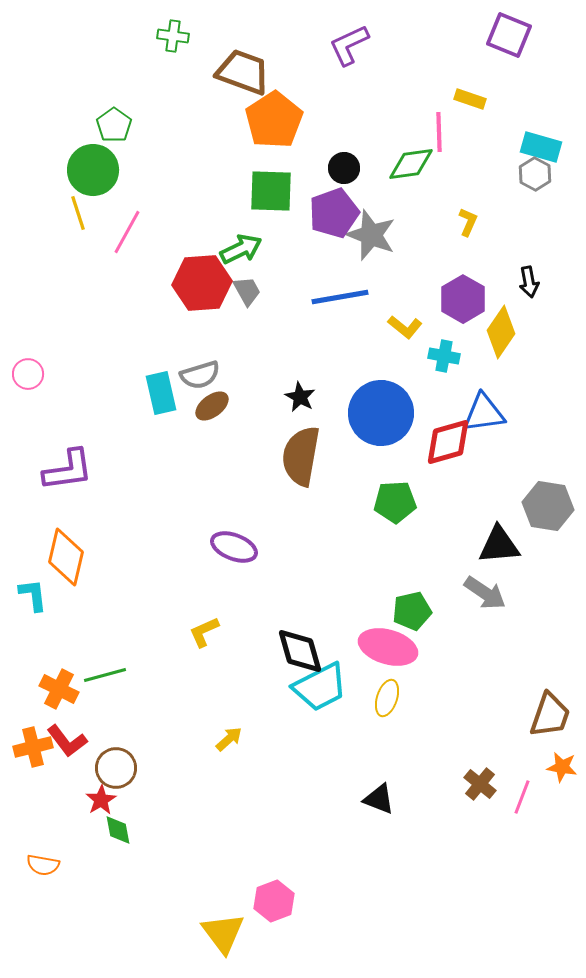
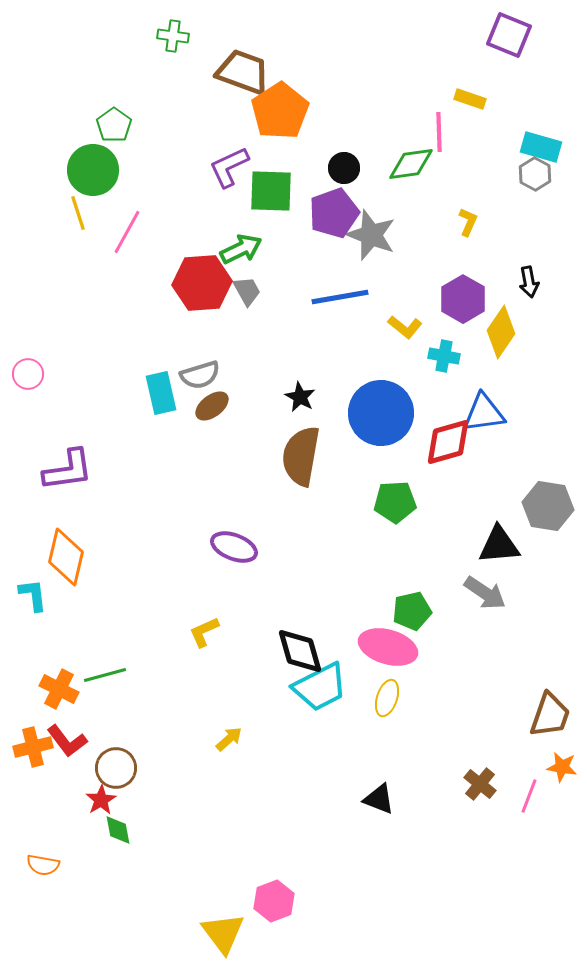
purple L-shape at (349, 45): moved 120 px left, 122 px down
orange pentagon at (274, 120): moved 6 px right, 9 px up
pink line at (522, 797): moved 7 px right, 1 px up
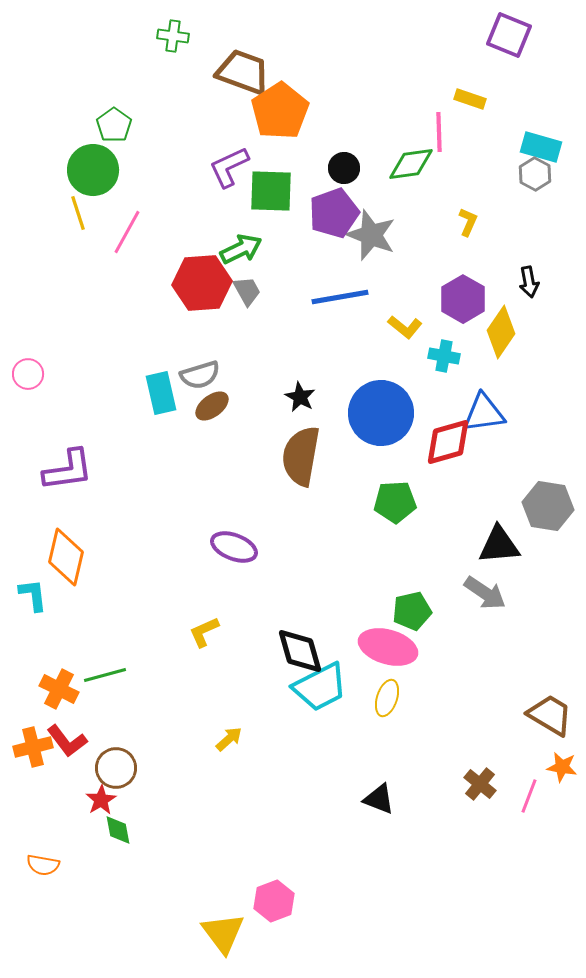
brown trapezoid at (550, 715): rotated 78 degrees counterclockwise
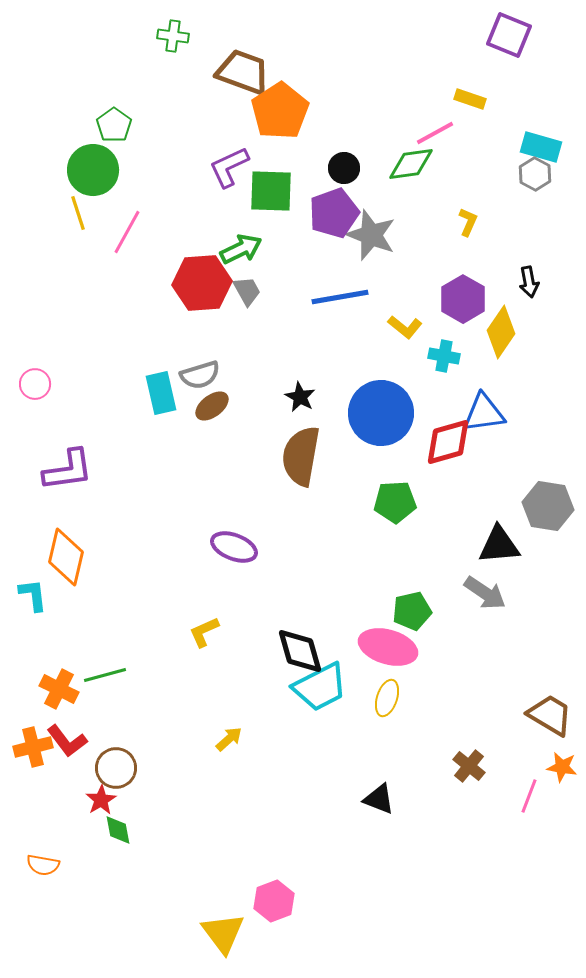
pink line at (439, 132): moved 4 px left, 1 px down; rotated 63 degrees clockwise
pink circle at (28, 374): moved 7 px right, 10 px down
brown cross at (480, 784): moved 11 px left, 18 px up
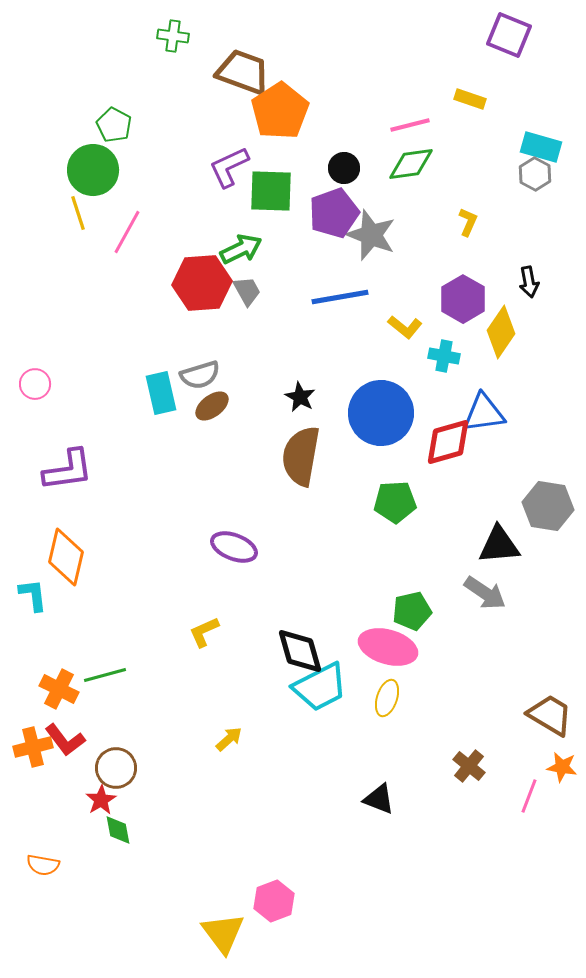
green pentagon at (114, 125): rotated 8 degrees counterclockwise
pink line at (435, 133): moved 25 px left, 8 px up; rotated 15 degrees clockwise
red L-shape at (67, 741): moved 2 px left, 1 px up
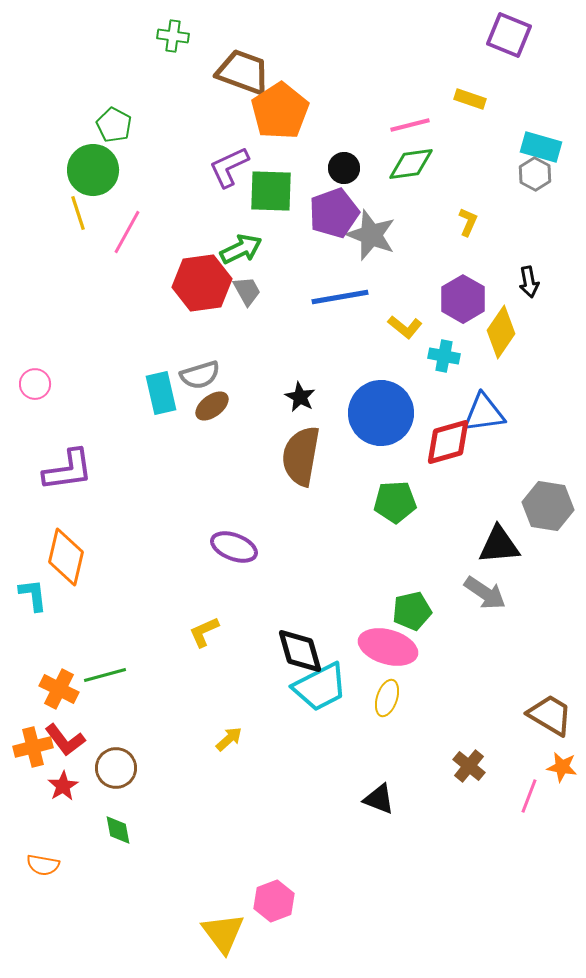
red hexagon at (202, 283): rotated 4 degrees counterclockwise
red star at (101, 800): moved 38 px left, 14 px up
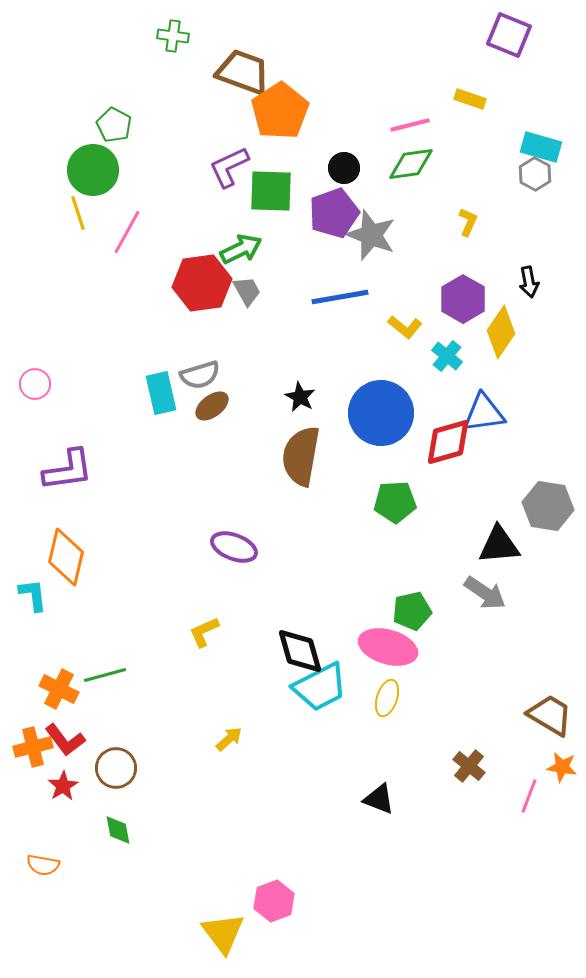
cyan cross at (444, 356): moved 3 px right; rotated 28 degrees clockwise
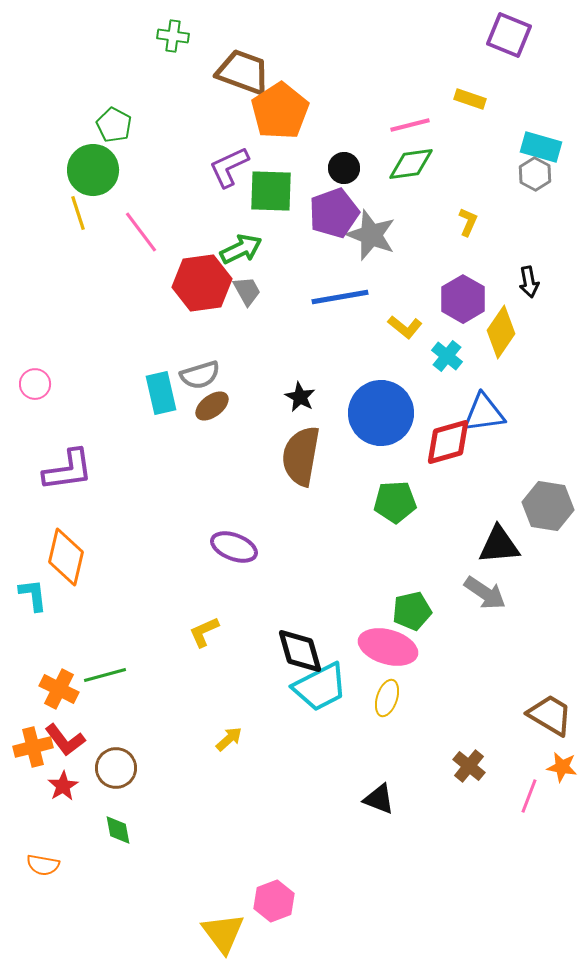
pink line at (127, 232): moved 14 px right; rotated 66 degrees counterclockwise
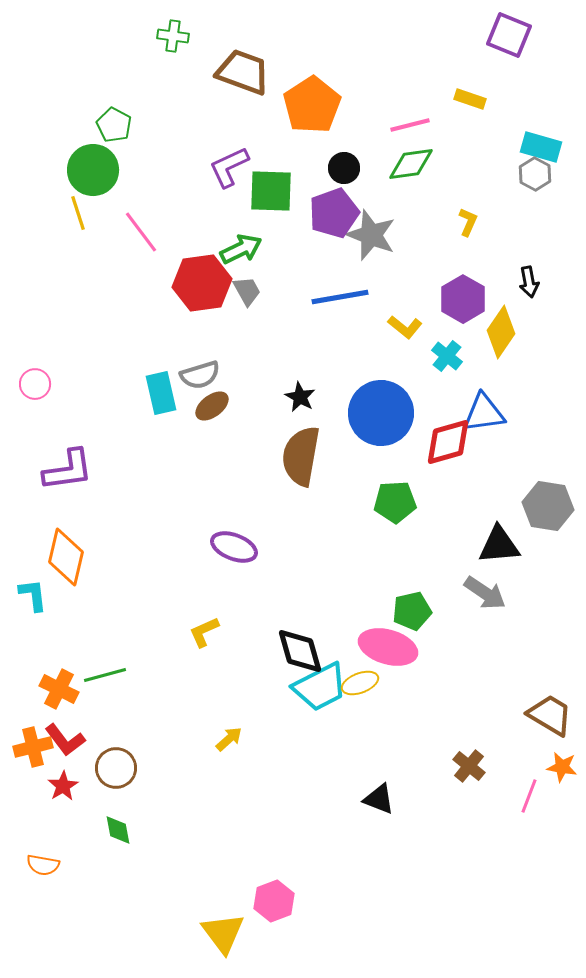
orange pentagon at (280, 111): moved 32 px right, 6 px up
yellow ellipse at (387, 698): moved 27 px left, 15 px up; rotated 51 degrees clockwise
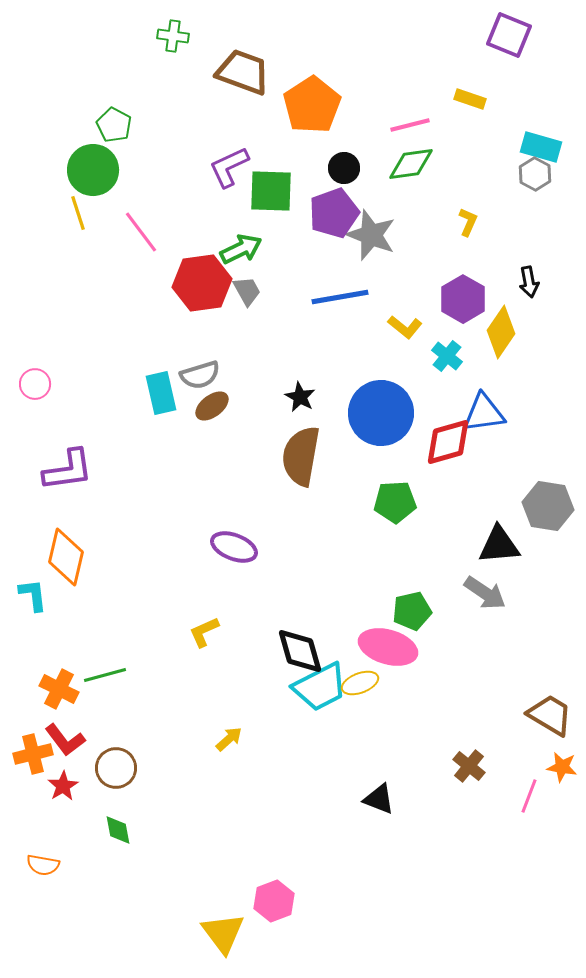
orange cross at (33, 747): moved 7 px down
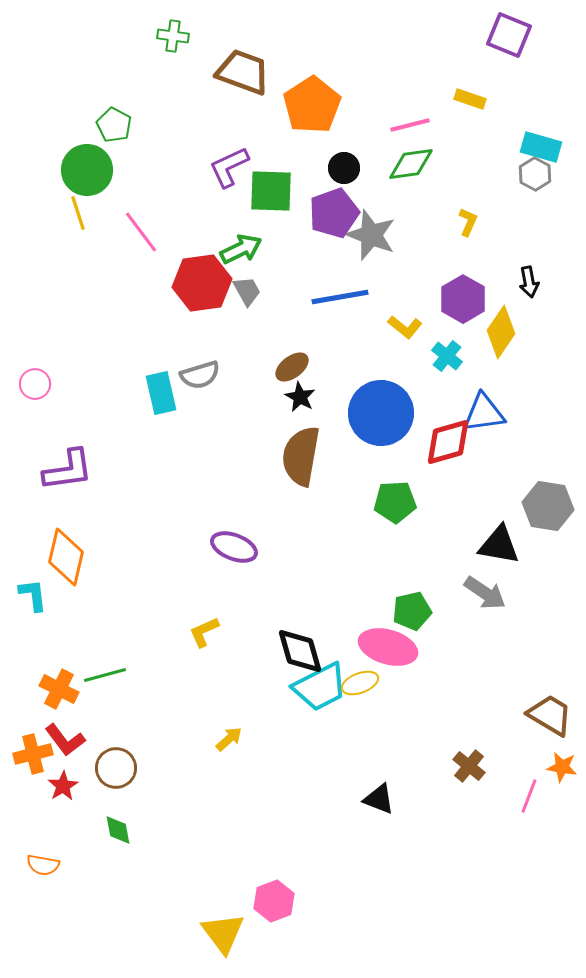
green circle at (93, 170): moved 6 px left
brown ellipse at (212, 406): moved 80 px right, 39 px up
black triangle at (499, 545): rotated 15 degrees clockwise
